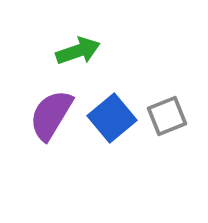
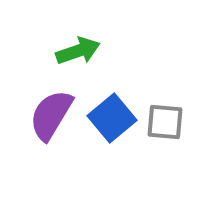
gray square: moved 2 px left, 6 px down; rotated 27 degrees clockwise
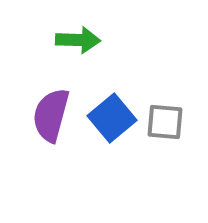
green arrow: moved 11 px up; rotated 21 degrees clockwise
purple semicircle: rotated 16 degrees counterclockwise
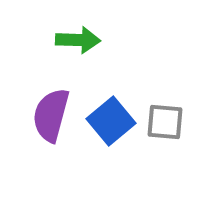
blue square: moved 1 px left, 3 px down
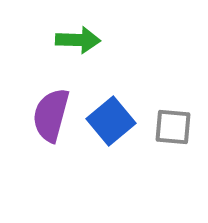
gray square: moved 8 px right, 5 px down
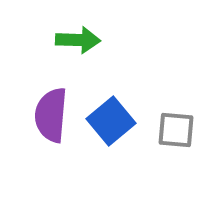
purple semicircle: rotated 10 degrees counterclockwise
gray square: moved 3 px right, 3 px down
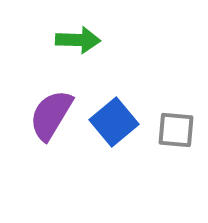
purple semicircle: rotated 26 degrees clockwise
blue square: moved 3 px right, 1 px down
